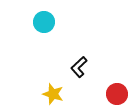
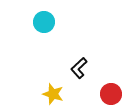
black L-shape: moved 1 px down
red circle: moved 6 px left
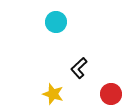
cyan circle: moved 12 px right
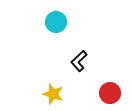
black L-shape: moved 7 px up
red circle: moved 1 px left, 1 px up
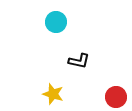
black L-shape: rotated 125 degrees counterclockwise
red circle: moved 6 px right, 4 px down
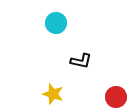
cyan circle: moved 1 px down
black L-shape: moved 2 px right
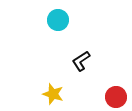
cyan circle: moved 2 px right, 3 px up
black L-shape: rotated 135 degrees clockwise
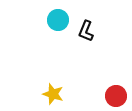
black L-shape: moved 5 px right, 30 px up; rotated 35 degrees counterclockwise
red circle: moved 1 px up
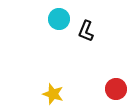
cyan circle: moved 1 px right, 1 px up
red circle: moved 7 px up
